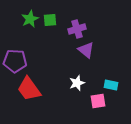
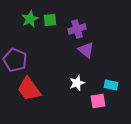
purple pentagon: moved 1 px up; rotated 20 degrees clockwise
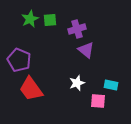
purple pentagon: moved 4 px right
red trapezoid: moved 2 px right
pink square: rotated 14 degrees clockwise
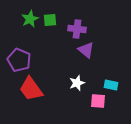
purple cross: rotated 24 degrees clockwise
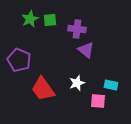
red trapezoid: moved 12 px right
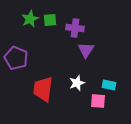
purple cross: moved 2 px left, 1 px up
purple triangle: rotated 24 degrees clockwise
purple pentagon: moved 3 px left, 2 px up
cyan rectangle: moved 2 px left
red trapezoid: rotated 44 degrees clockwise
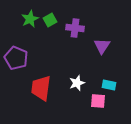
green square: rotated 24 degrees counterclockwise
purple triangle: moved 16 px right, 4 px up
red trapezoid: moved 2 px left, 1 px up
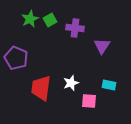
white star: moved 6 px left
pink square: moved 9 px left
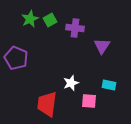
red trapezoid: moved 6 px right, 16 px down
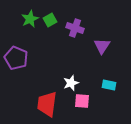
purple cross: rotated 12 degrees clockwise
pink square: moved 7 px left
